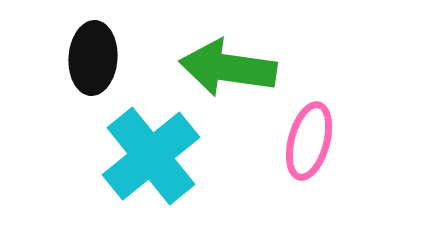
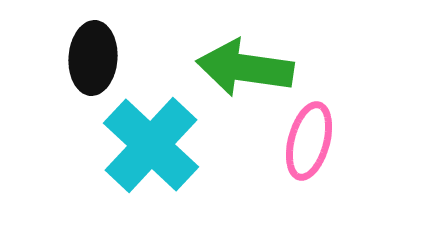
green arrow: moved 17 px right
cyan cross: moved 11 px up; rotated 8 degrees counterclockwise
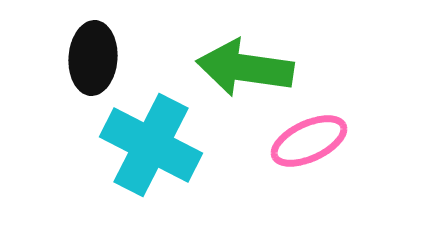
pink ellipse: rotated 50 degrees clockwise
cyan cross: rotated 16 degrees counterclockwise
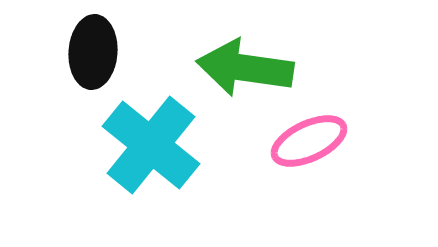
black ellipse: moved 6 px up
cyan cross: rotated 12 degrees clockwise
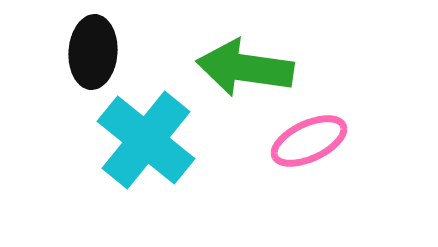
cyan cross: moved 5 px left, 5 px up
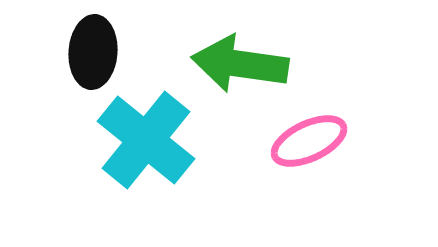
green arrow: moved 5 px left, 4 px up
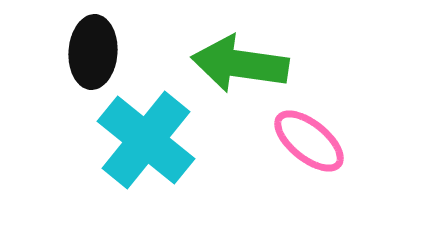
pink ellipse: rotated 64 degrees clockwise
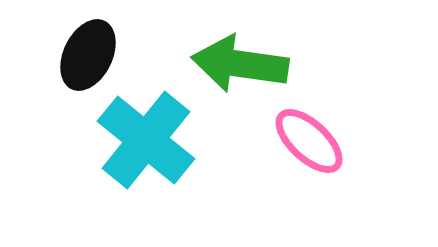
black ellipse: moved 5 px left, 3 px down; rotated 22 degrees clockwise
pink ellipse: rotated 4 degrees clockwise
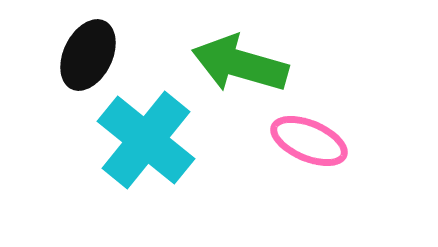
green arrow: rotated 8 degrees clockwise
pink ellipse: rotated 20 degrees counterclockwise
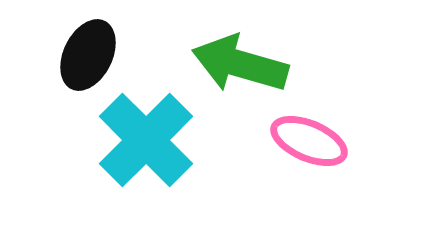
cyan cross: rotated 6 degrees clockwise
